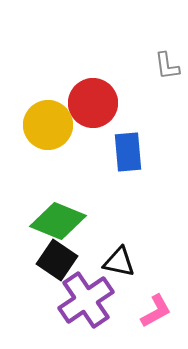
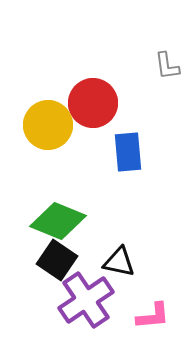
pink L-shape: moved 3 px left, 5 px down; rotated 24 degrees clockwise
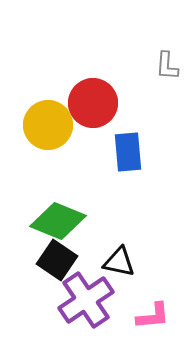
gray L-shape: rotated 12 degrees clockwise
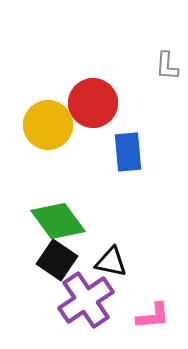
green diamond: rotated 32 degrees clockwise
black triangle: moved 8 px left
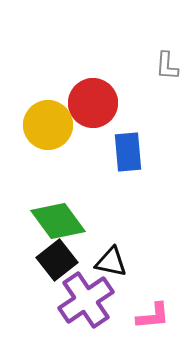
black square: rotated 18 degrees clockwise
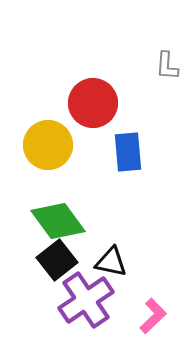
yellow circle: moved 20 px down
pink L-shape: rotated 39 degrees counterclockwise
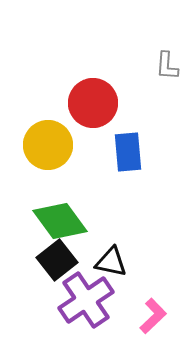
green diamond: moved 2 px right
